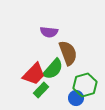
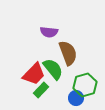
green semicircle: rotated 80 degrees counterclockwise
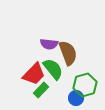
purple semicircle: moved 12 px down
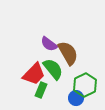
purple semicircle: rotated 30 degrees clockwise
brown semicircle: rotated 10 degrees counterclockwise
green hexagon: rotated 10 degrees counterclockwise
green rectangle: rotated 21 degrees counterclockwise
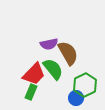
purple semicircle: rotated 48 degrees counterclockwise
green rectangle: moved 10 px left, 2 px down
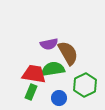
green semicircle: rotated 60 degrees counterclockwise
red trapezoid: rotated 125 degrees counterclockwise
blue circle: moved 17 px left
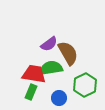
purple semicircle: rotated 24 degrees counterclockwise
green semicircle: moved 2 px left, 1 px up
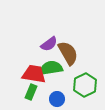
blue circle: moved 2 px left, 1 px down
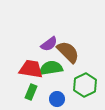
brown semicircle: moved 1 px up; rotated 15 degrees counterclockwise
red trapezoid: moved 3 px left, 5 px up
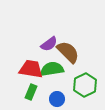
green semicircle: moved 1 px right, 1 px down
